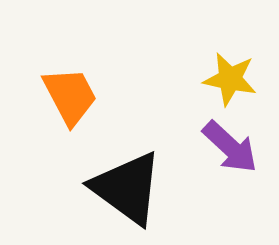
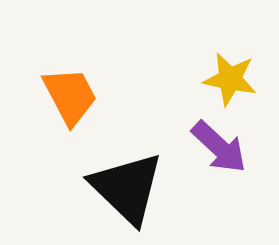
purple arrow: moved 11 px left
black triangle: rotated 8 degrees clockwise
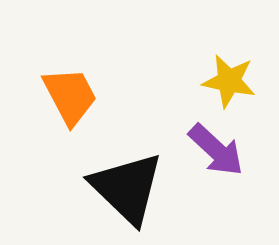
yellow star: moved 1 px left, 2 px down
purple arrow: moved 3 px left, 3 px down
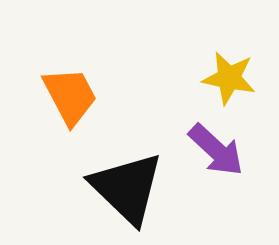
yellow star: moved 3 px up
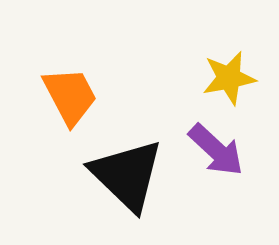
yellow star: rotated 22 degrees counterclockwise
black triangle: moved 13 px up
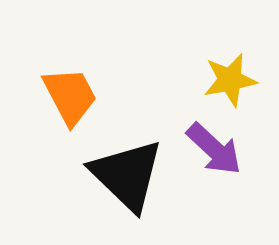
yellow star: moved 1 px right, 2 px down
purple arrow: moved 2 px left, 1 px up
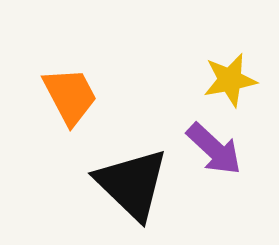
black triangle: moved 5 px right, 9 px down
